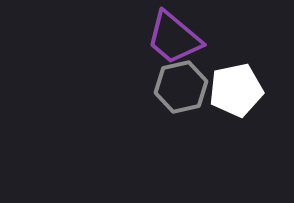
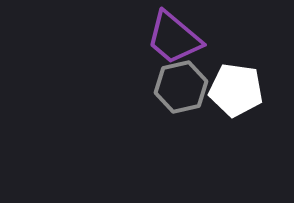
white pentagon: rotated 20 degrees clockwise
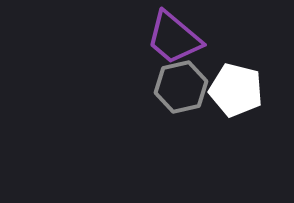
white pentagon: rotated 6 degrees clockwise
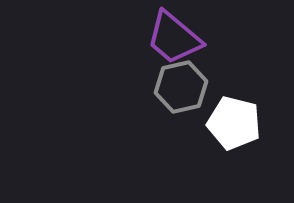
white pentagon: moved 2 px left, 33 px down
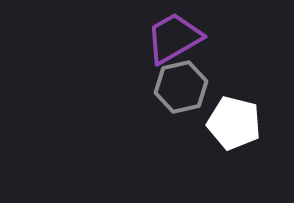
purple trapezoid: rotated 110 degrees clockwise
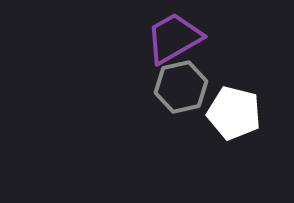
white pentagon: moved 10 px up
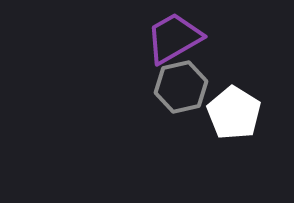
white pentagon: rotated 18 degrees clockwise
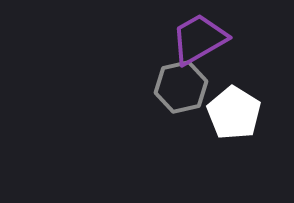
purple trapezoid: moved 25 px right, 1 px down
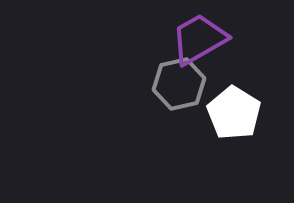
gray hexagon: moved 2 px left, 3 px up
